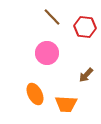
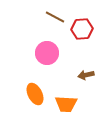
brown line: moved 3 px right; rotated 18 degrees counterclockwise
red hexagon: moved 3 px left, 2 px down; rotated 10 degrees counterclockwise
brown arrow: rotated 35 degrees clockwise
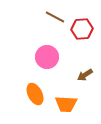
pink circle: moved 4 px down
brown arrow: moved 1 px left; rotated 21 degrees counterclockwise
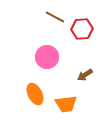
orange trapezoid: rotated 10 degrees counterclockwise
